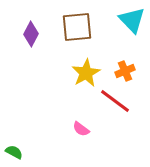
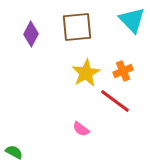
orange cross: moved 2 px left
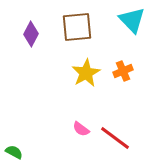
red line: moved 37 px down
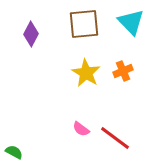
cyan triangle: moved 1 px left, 2 px down
brown square: moved 7 px right, 3 px up
yellow star: rotated 12 degrees counterclockwise
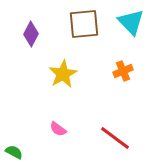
yellow star: moved 23 px left, 1 px down; rotated 12 degrees clockwise
pink semicircle: moved 23 px left
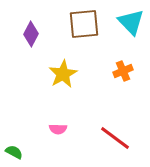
pink semicircle: rotated 36 degrees counterclockwise
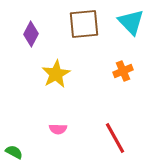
yellow star: moved 7 px left
red line: rotated 24 degrees clockwise
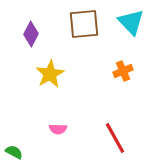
yellow star: moved 6 px left
